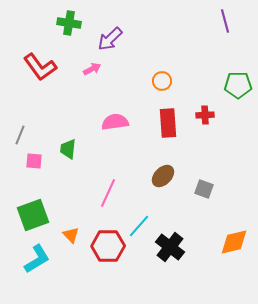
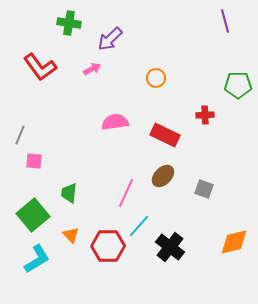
orange circle: moved 6 px left, 3 px up
red rectangle: moved 3 px left, 12 px down; rotated 60 degrees counterclockwise
green trapezoid: moved 1 px right, 44 px down
pink line: moved 18 px right
green square: rotated 20 degrees counterclockwise
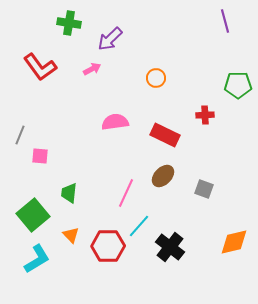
pink square: moved 6 px right, 5 px up
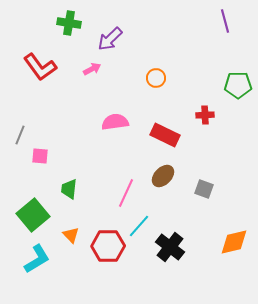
green trapezoid: moved 4 px up
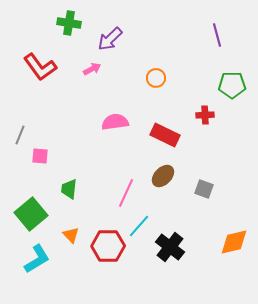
purple line: moved 8 px left, 14 px down
green pentagon: moved 6 px left
green square: moved 2 px left, 1 px up
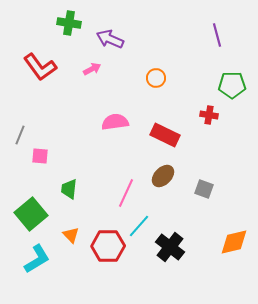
purple arrow: rotated 68 degrees clockwise
red cross: moved 4 px right; rotated 12 degrees clockwise
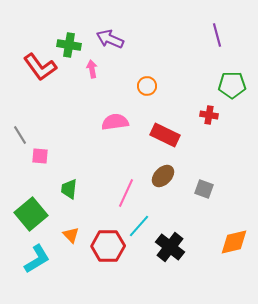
green cross: moved 22 px down
pink arrow: rotated 72 degrees counterclockwise
orange circle: moved 9 px left, 8 px down
gray line: rotated 54 degrees counterclockwise
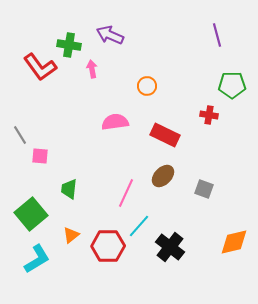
purple arrow: moved 4 px up
orange triangle: rotated 36 degrees clockwise
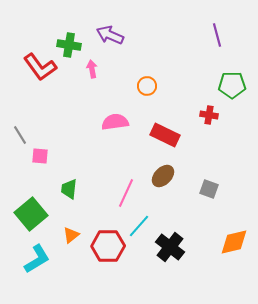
gray square: moved 5 px right
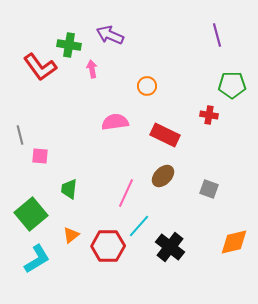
gray line: rotated 18 degrees clockwise
